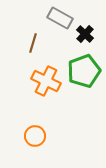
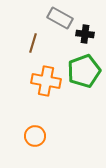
black cross: rotated 36 degrees counterclockwise
orange cross: rotated 16 degrees counterclockwise
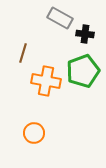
brown line: moved 10 px left, 10 px down
green pentagon: moved 1 px left
orange circle: moved 1 px left, 3 px up
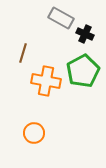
gray rectangle: moved 1 px right
black cross: rotated 18 degrees clockwise
green pentagon: rotated 8 degrees counterclockwise
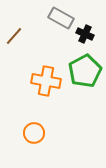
brown line: moved 9 px left, 17 px up; rotated 24 degrees clockwise
green pentagon: moved 2 px right
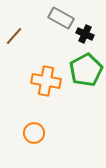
green pentagon: moved 1 px right, 1 px up
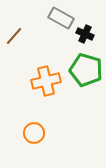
green pentagon: rotated 28 degrees counterclockwise
orange cross: rotated 24 degrees counterclockwise
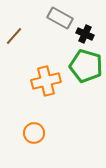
gray rectangle: moved 1 px left
green pentagon: moved 4 px up
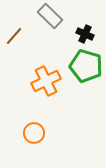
gray rectangle: moved 10 px left, 2 px up; rotated 15 degrees clockwise
orange cross: rotated 12 degrees counterclockwise
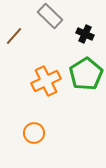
green pentagon: moved 8 px down; rotated 24 degrees clockwise
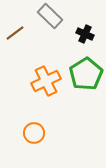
brown line: moved 1 px right, 3 px up; rotated 12 degrees clockwise
